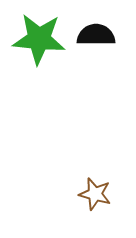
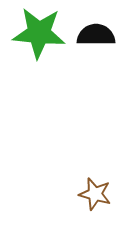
green star: moved 6 px up
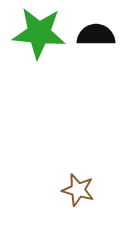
brown star: moved 17 px left, 4 px up
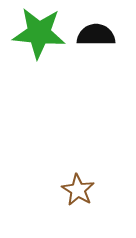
brown star: rotated 16 degrees clockwise
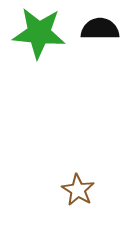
black semicircle: moved 4 px right, 6 px up
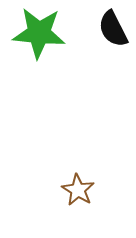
black semicircle: moved 13 px right; rotated 117 degrees counterclockwise
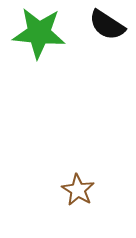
black semicircle: moved 6 px left, 4 px up; rotated 30 degrees counterclockwise
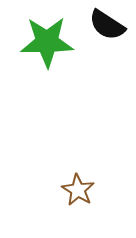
green star: moved 8 px right, 9 px down; rotated 6 degrees counterclockwise
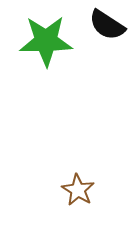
green star: moved 1 px left, 1 px up
